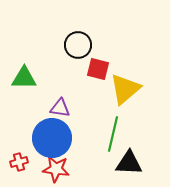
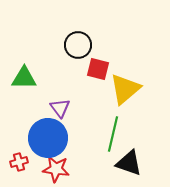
purple triangle: rotated 45 degrees clockwise
blue circle: moved 4 px left
black triangle: rotated 16 degrees clockwise
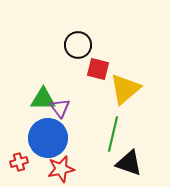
green triangle: moved 19 px right, 21 px down
red star: moved 5 px right; rotated 20 degrees counterclockwise
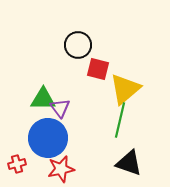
green line: moved 7 px right, 14 px up
red cross: moved 2 px left, 2 px down
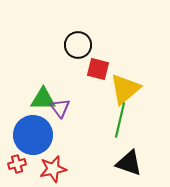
blue circle: moved 15 px left, 3 px up
red star: moved 8 px left
